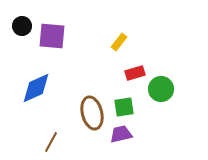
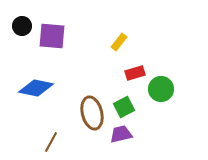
blue diamond: rotated 36 degrees clockwise
green square: rotated 20 degrees counterclockwise
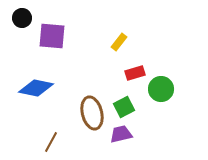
black circle: moved 8 px up
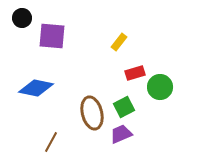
green circle: moved 1 px left, 2 px up
purple trapezoid: rotated 10 degrees counterclockwise
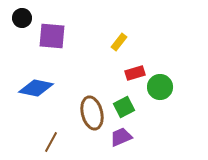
purple trapezoid: moved 3 px down
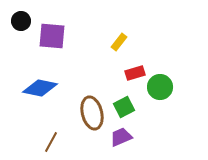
black circle: moved 1 px left, 3 px down
blue diamond: moved 4 px right
